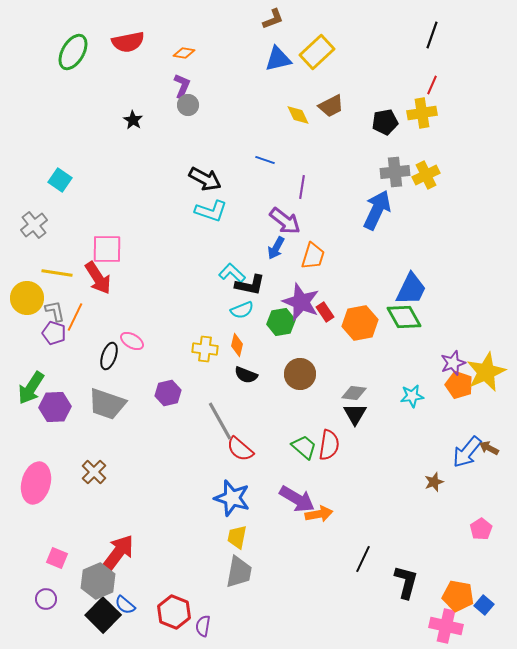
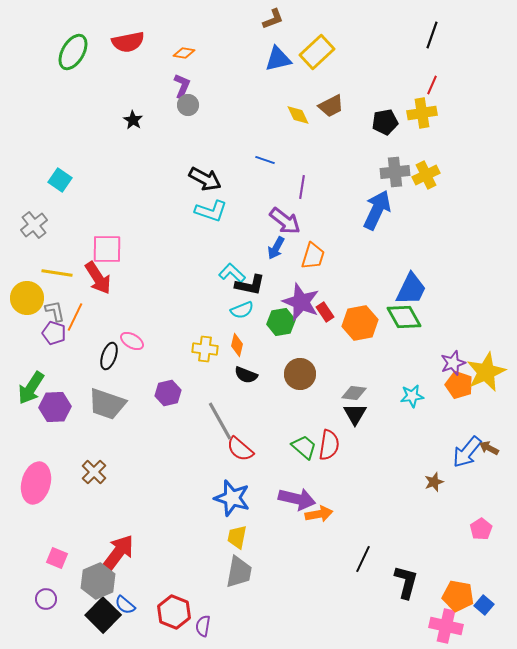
purple arrow at (297, 499): rotated 18 degrees counterclockwise
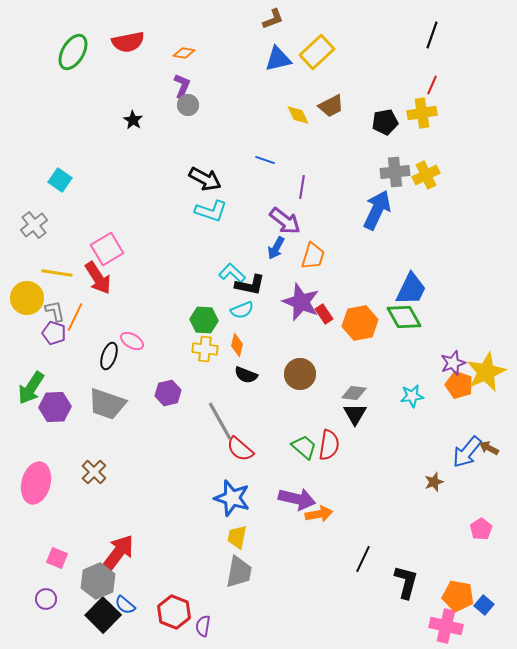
pink square at (107, 249): rotated 32 degrees counterclockwise
red rectangle at (325, 312): moved 1 px left, 2 px down
green hexagon at (281, 322): moved 77 px left, 2 px up; rotated 12 degrees clockwise
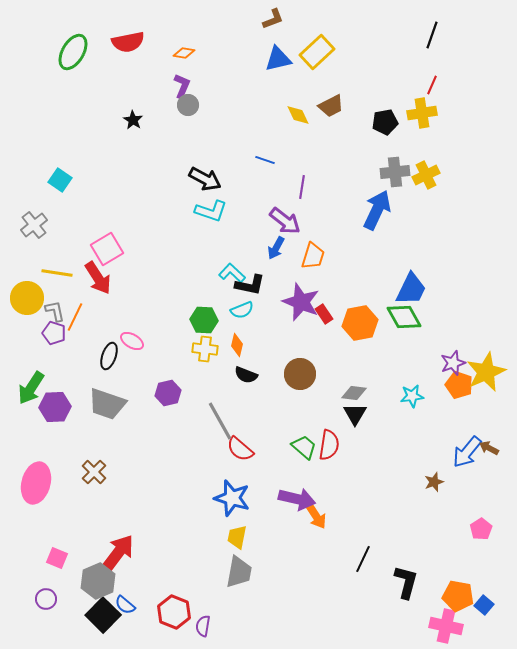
orange arrow at (319, 514): moved 3 px left, 2 px down; rotated 68 degrees clockwise
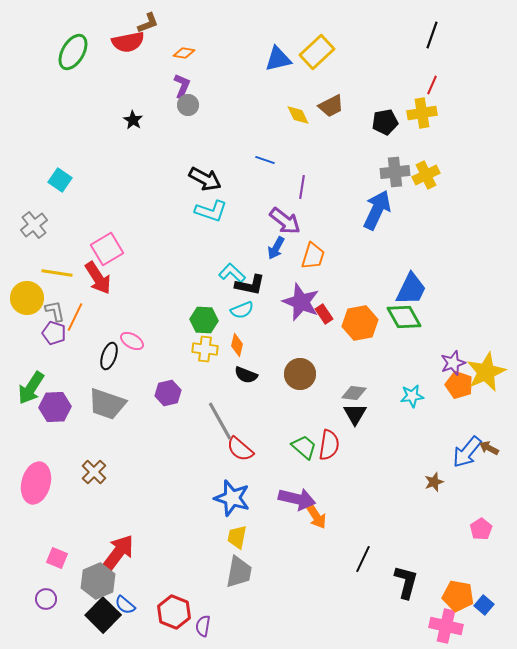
brown L-shape at (273, 19): moved 125 px left, 4 px down
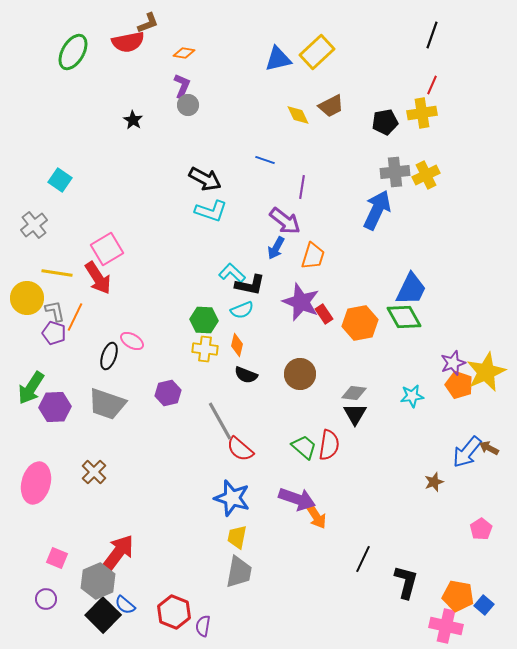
purple arrow at (297, 499): rotated 6 degrees clockwise
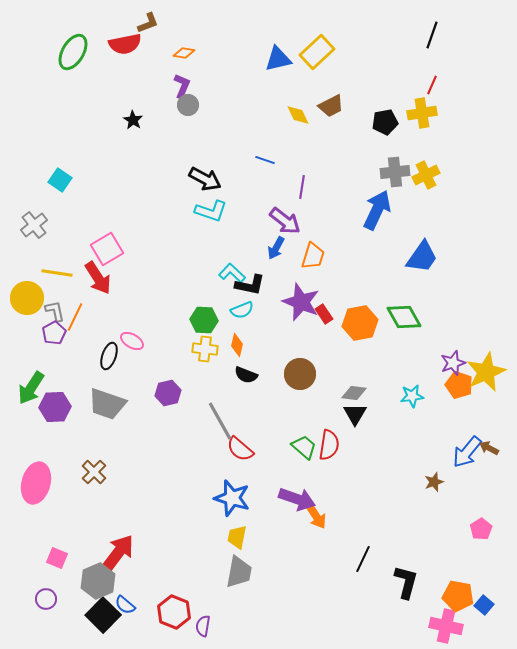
red semicircle at (128, 42): moved 3 px left, 2 px down
blue trapezoid at (411, 289): moved 11 px right, 32 px up; rotated 9 degrees clockwise
purple pentagon at (54, 333): rotated 25 degrees clockwise
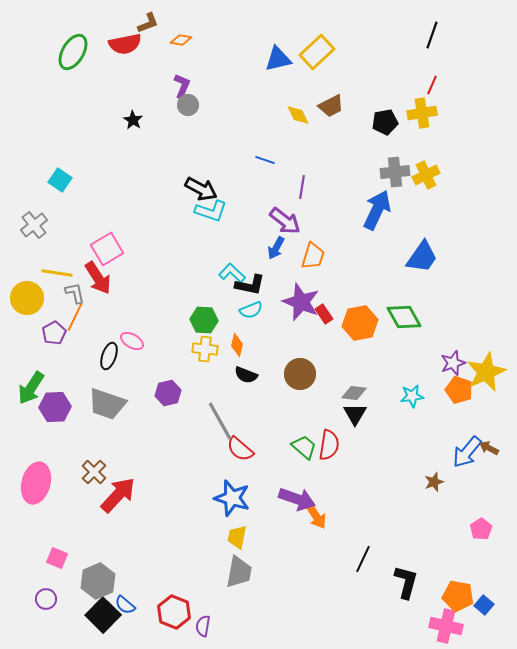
orange diamond at (184, 53): moved 3 px left, 13 px up
black arrow at (205, 179): moved 4 px left, 10 px down
cyan semicircle at (242, 310): moved 9 px right
gray L-shape at (55, 311): moved 20 px right, 18 px up
orange pentagon at (459, 385): moved 5 px down
red arrow at (118, 553): moved 58 px up; rotated 6 degrees clockwise
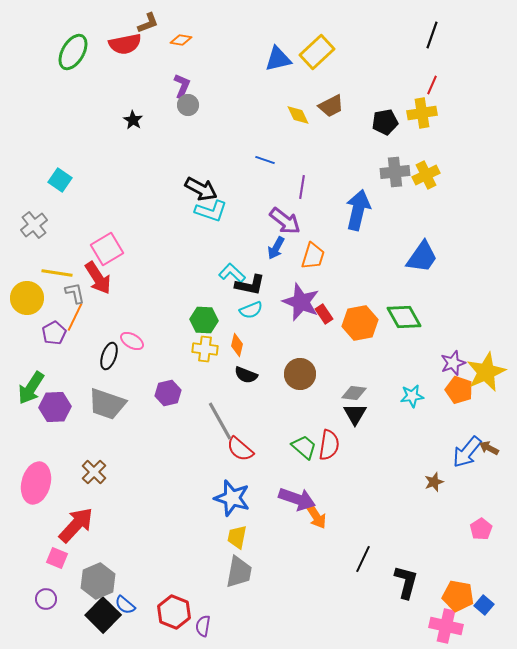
blue arrow at (377, 210): moved 19 px left; rotated 12 degrees counterclockwise
red arrow at (118, 495): moved 42 px left, 30 px down
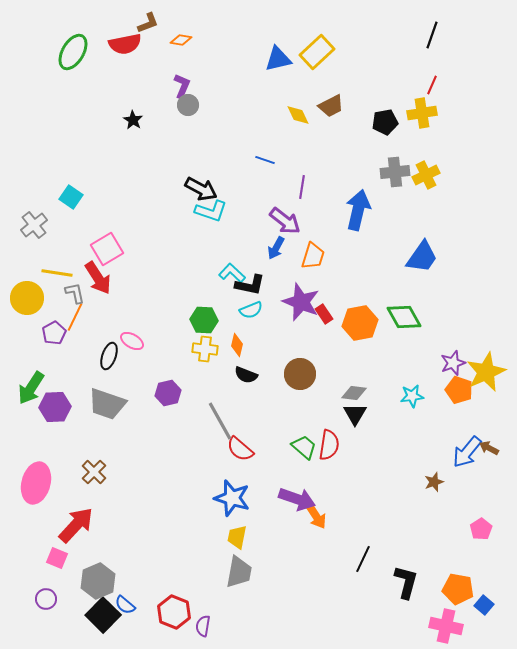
cyan square at (60, 180): moved 11 px right, 17 px down
orange pentagon at (458, 596): moved 7 px up
